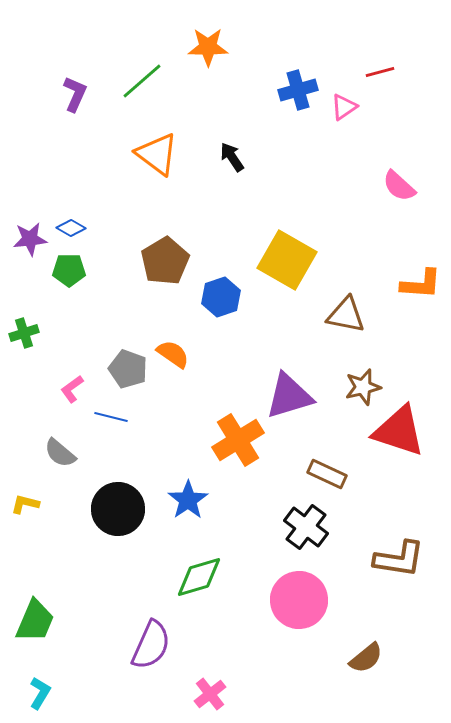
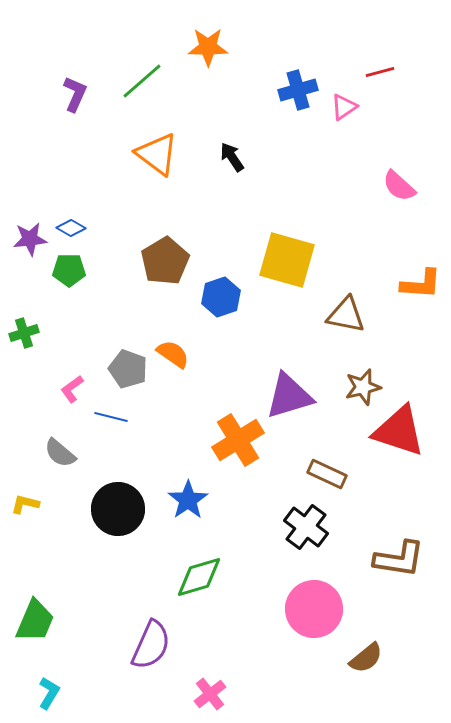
yellow square: rotated 14 degrees counterclockwise
pink circle: moved 15 px right, 9 px down
cyan L-shape: moved 9 px right
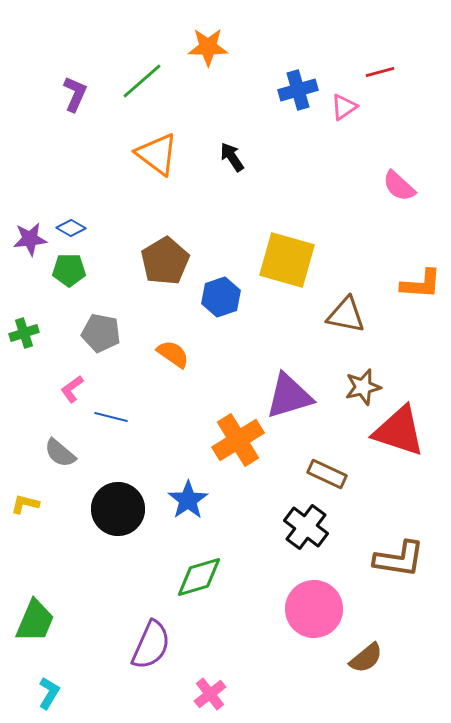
gray pentagon: moved 27 px left, 36 px up; rotated 9 degrees counterclockwise
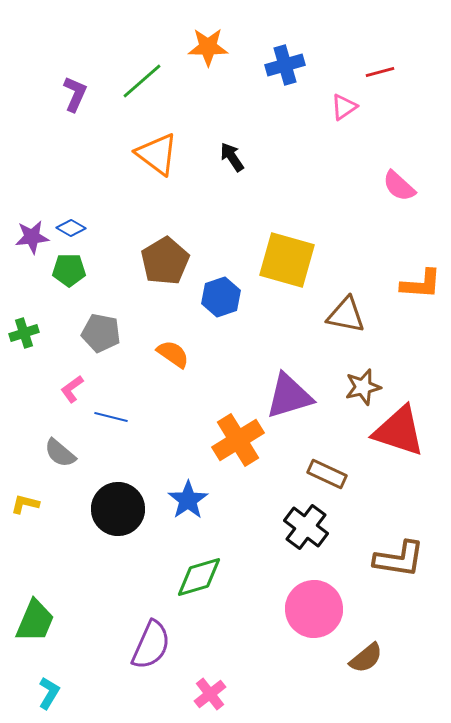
blue cross: moved 13 px left, 25 px up
purple star: moved 2 px right, 2 px up
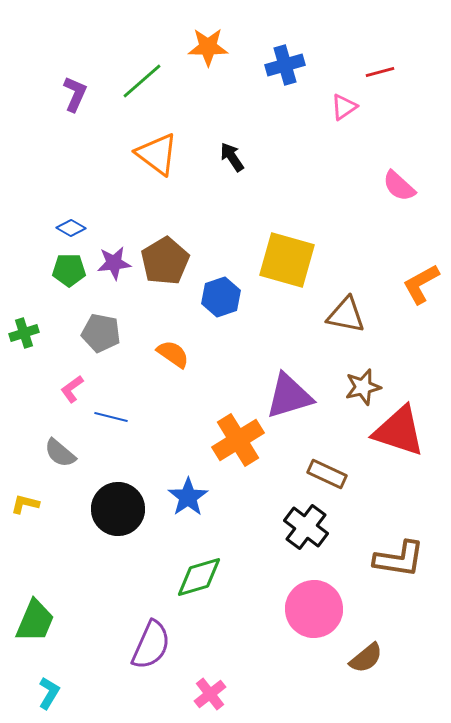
purple star: moved 82 px right, 26 px down
orange L-shape: rotated 147 degrees clockwise
blue star: moved 3 px up
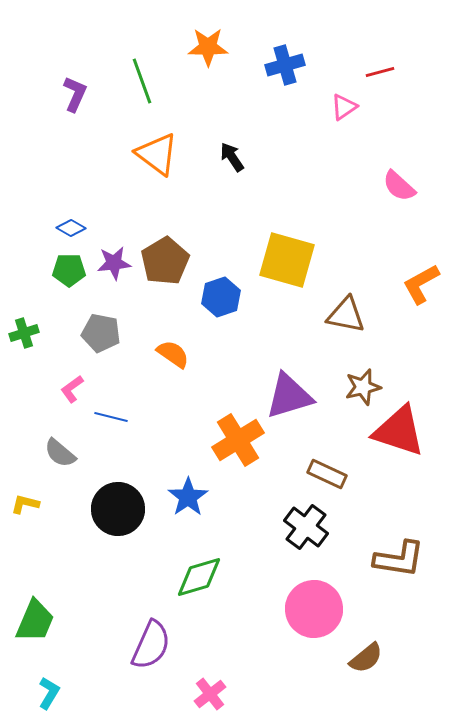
green line: rotated 69 degrees counterclockwise
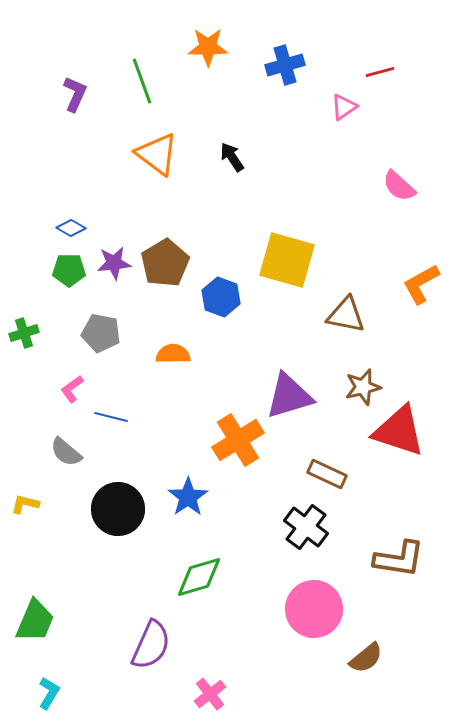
brown pentagon: moved 2 px down
blue hexagon: rotated 21 degrees counterclockwise
orange semicircle: rotated 36 degrees counterclockwise
gray semicircle: moved 6 px right, 1 px up
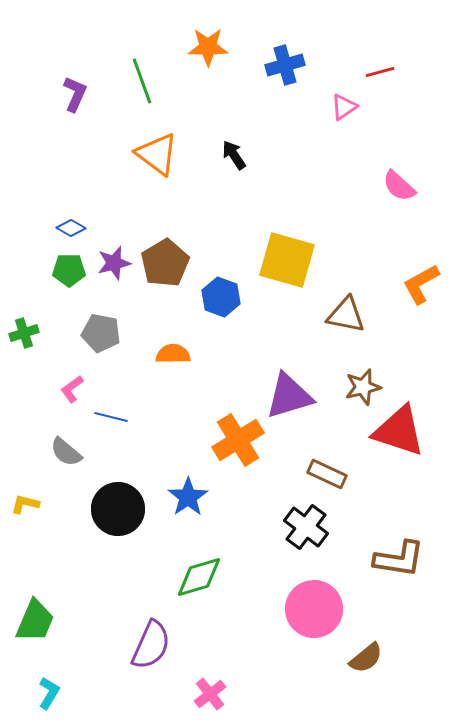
black arrow: moved 2 px right, 2 px up
purple star: rotated 8 degrees counterclockwise
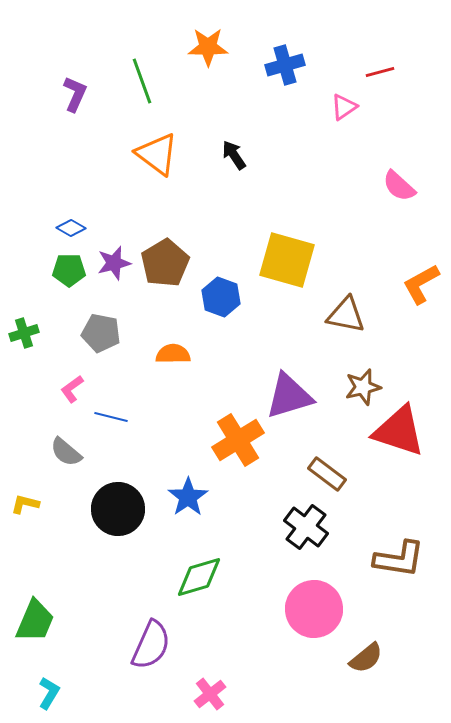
brown rectangle: rotated 12 degrees clockwise
